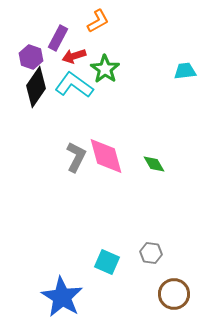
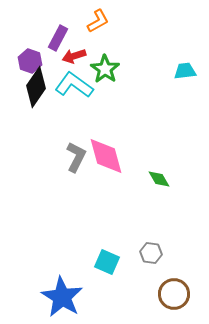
purple hexagon: moved 1 px left, 4 px down
green diamond: moved 5 px right, 15 px down
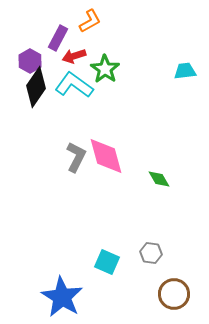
orange L-shape: moved 8 px left
purple hexagon: rotated 10 degrees clockwise
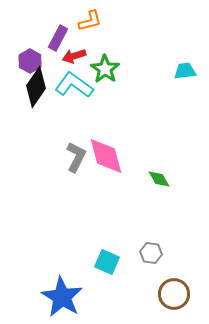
orange L-shape: rotated 15 degrees clockwise
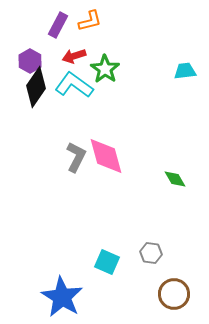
purple rectangle: moved 13 px up
green diamond: moved 16 px right
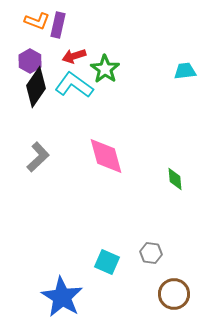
orange L-shape: moved 53 px left; rotated 35 degrees clockwise
purple rectangle: rotated 15 degrees counterclockwise
gray L-shape: moved 38 px left; rotated 20 degrees clockwise
green diamond: rotated 25 degrees clockwise
